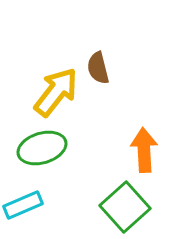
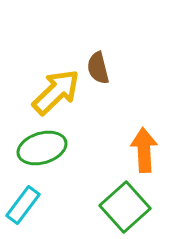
yellow arrow: rotated 8 degrees clockwise
cyan rectangle: rotated 30 degrees counterclockwise
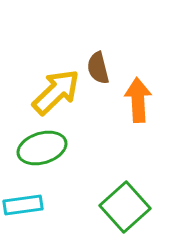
orange arrow: moved 6 px left, 50 px up
cyan rectangle: rotated 45 degrees clockwise
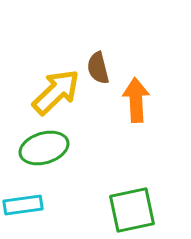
orange arrow: moved 2 px left
green ellipse: moved 2 px right
green square: moved 7 px right, 3 px down; rotated 30 degrees clockwise
